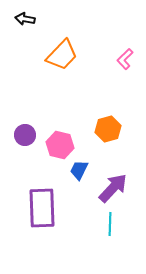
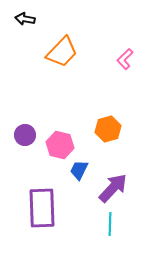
orange trapezoid: moved 3 px up
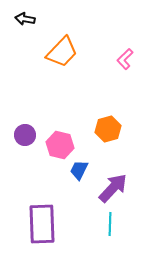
purple rectangle: moved 16 px down
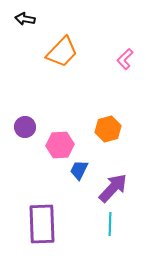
purple circle: moved 8 px up
pink hexagon: rotated 16 degrees counterclockwise
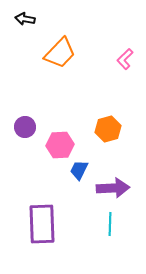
orange trapezoid: moved 2 px left, 1 px down
purple arrow: rotated 44 degrees clockwise
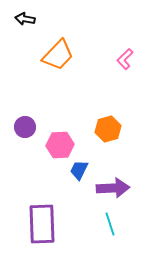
orange trapezoid: moved 2 px left, 2 px down
cyan line: rotated 20 degrees counterclockwise
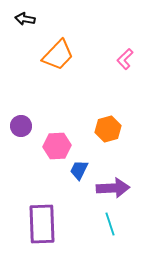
purple circle: moved 4 px left, 1 px up
pink hexagon: moved 3 px left, 1 px down
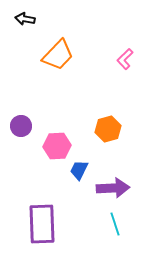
cyan line: moved 5 px right
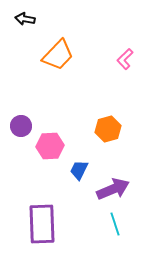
pink hexagon: moved 7 px left
purple arrow: moved 1 px down; rotated 20 degrees counterclockwise
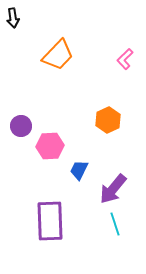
black arrow: moved 12 px left, 1 px up; rotated 108 degrees counterclockwise
orange hexagon: moved 9 px up; rotated 10 degrees counterclockwise
purple arrow: rotated 152 degrees clockwise
purple rectangle: moved 8 px right, 3 px up
